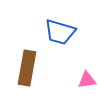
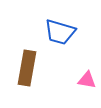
pink triangle: rotated 18 degrees clockwise
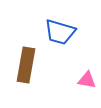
brown rectangle: moved 1 px left, 3 px up
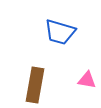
brown rectangle: moved 9 px right, 20 px down
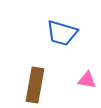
blue trapezoid: moved 2 px right, 1 px down
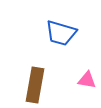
blue trapezoid: moved 1 px left
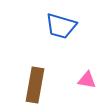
blue trapezoid: moved 7 px up
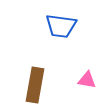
blue trapezoid: rotated 8 degrees counterclockwise
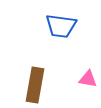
pink triangle: moved 1 px right, 1 px up
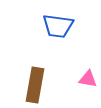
blue trapezoid: moved 3 px left
